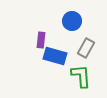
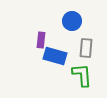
gray rectangle: rotated 24 degrees counterclockwise
green L-shape: moved 1 px right, 1 px up
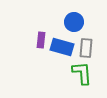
blue circle: moved 2 px right, 1 px down
blue rectangle: moved 7 px right, 9 px up
green L-shape: moved 2 px up
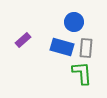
purple rectangle: moved 18 px left; rotated 42 degrees clockwise
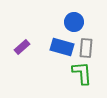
purple rectangle: moved 1 px left, 7 px down
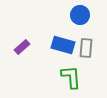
blue circle: moved 6 px right, 7 px up
blue rectangle: moved 1 px right, 2 px up
green L-shape: moved 11 px left, 4 px down
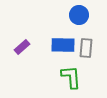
blue circle: moved 1 px left
blue rectangle: rotated 15 degrees counterclockwise
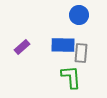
gray rectangle: moved 5 px left, 5 px down
